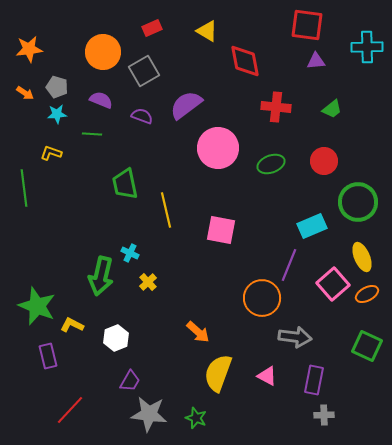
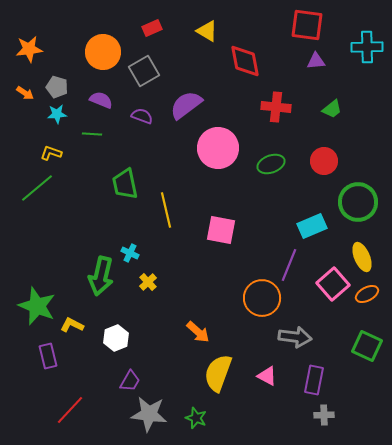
green line at (24, 188): moved 13 px right; rotated 57 degrees clockwise
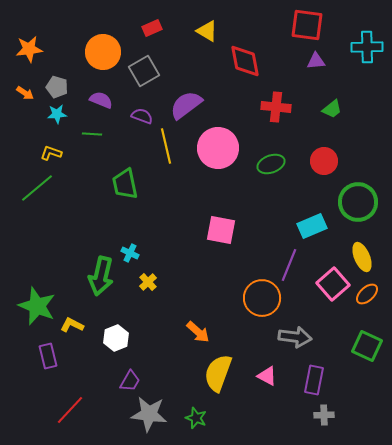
yellow line at (166, 210): moved 64 px up
orange ellipse at (367, 294): rotated 15 degrees counterclockwise
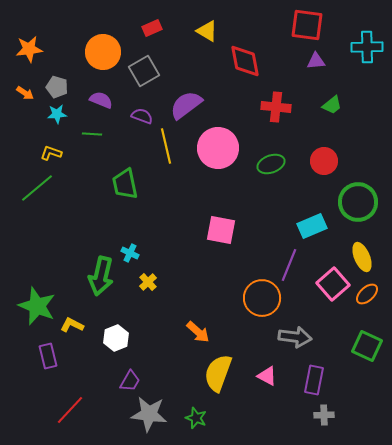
green trapezoid at (332, 109): moved 4 px up
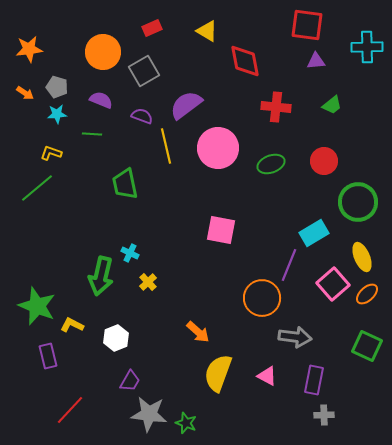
cyan rectangle at (312, 226): moved 2 px right, 7 px down; rotated 8 degrees counterclockwise
green star at (196, 418): moved 10 px left, 5 px down
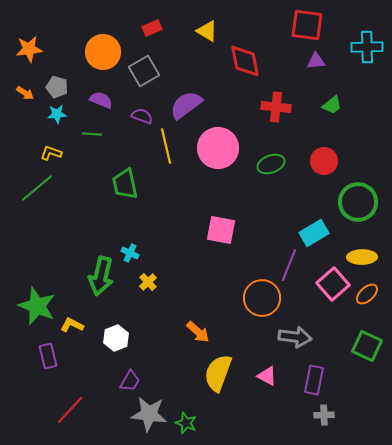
yellow ellipse at (362, 257): rotated 68 degrees counterclockwise
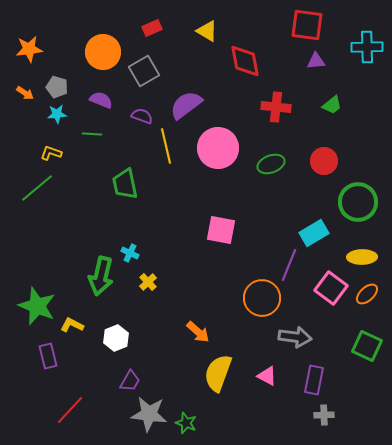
pink square at (333, 284): moved 2 px left, 4 px down; rotated 12 degrees counterclockwise
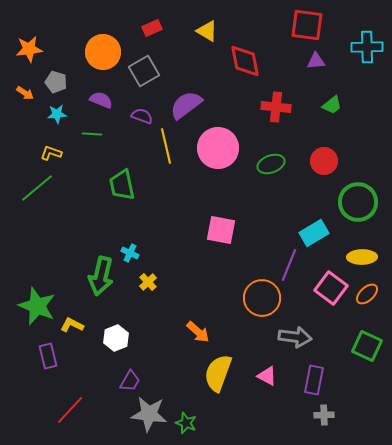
gray pentagon at (57, 87): moved 1 px left, 5 px up
green trapezoid at (125, 184): moved 3 px left, 1 px down
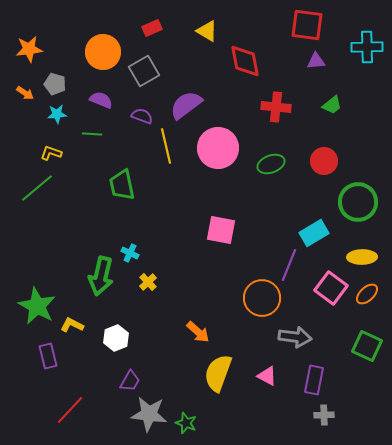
gray pentagon at (56, 82): moved 1 px left, 2 px down
green star at (37, 306): rotated 6 degrees clockwise
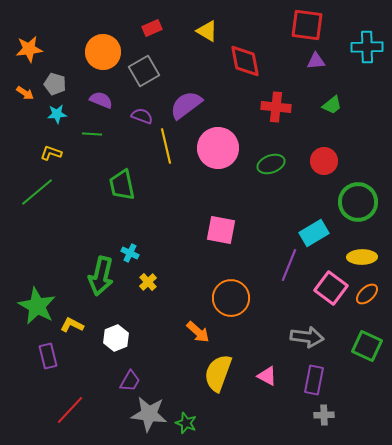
green line at (37, 188): moved 4 px down
orange circle at (262, 298): moved 31 px left
gray arrow at (295, 337): moved 12 px right
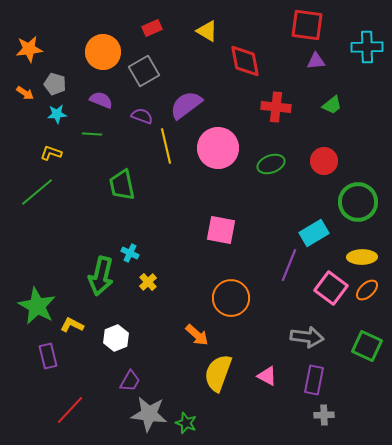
orange ellipse at (367, 294): moved 4 px up
orange arrow at (198, 332): moved 1 px left, 3 px down
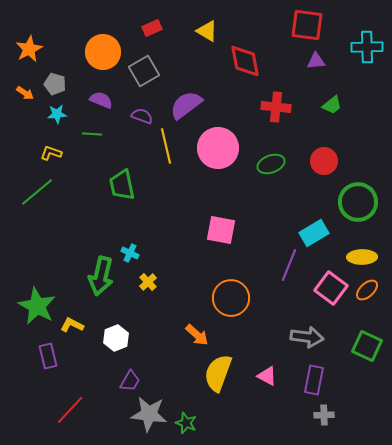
orange star at (29, 49): rotated 20 degrees counterclockwise
